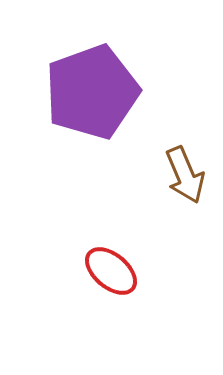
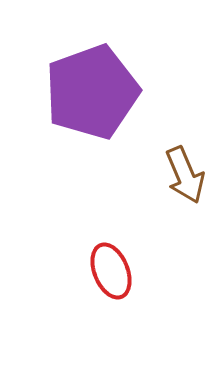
red ellipse: rotated 28 degrees clockwise
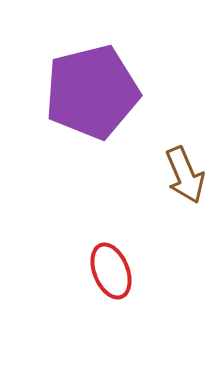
purple pentagon: rotated 6 degrees clockwise
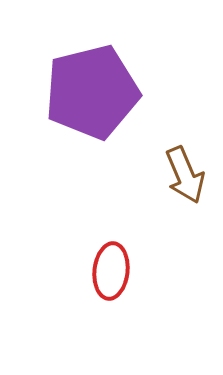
red ellipse: rotated 28 degrees clockwise
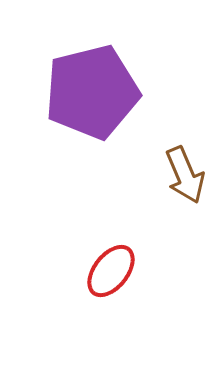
red ellipse: rotated 32 degrees clockwise
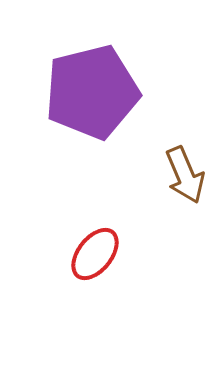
red ellipse: moved 16 px left, 17 px up
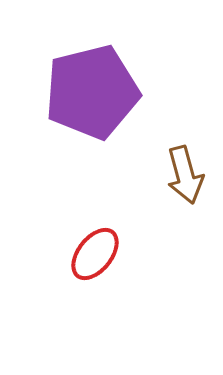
brown arrow: rotated 8 degrees clockwise
